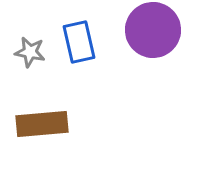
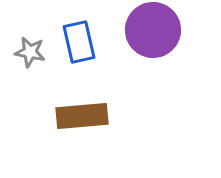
brown rectangle: moved 40 px right, 8 px up
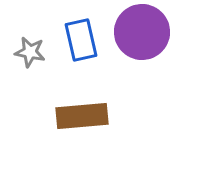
purple circle: moved 11 px left, 2 px down
blue rectangle: moved 2 px right, 2 px up
